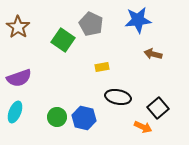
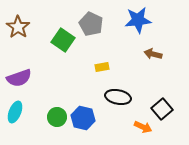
black square: moved 4 px right, 1 px down
blue hexagon: moved 1 px left
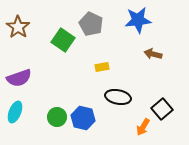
orange arrow: rotated 96 degrees clockwise
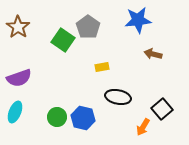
gray pentagon: moved 3 px left, 3 px down; rotated 10 degrees clockwise
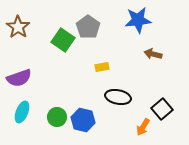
cyan ellipse: moved 7 px right
blue hexagon: moved 2 px down
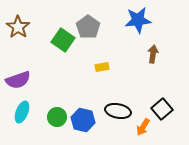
brown arrow: rotated 84 degrees clockwise
purple semicircle: moved 1 px left, 2 px down
black ellipse: moved 14 px down
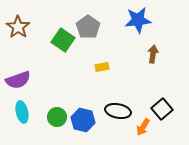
cyan ellipse: rotated 35 degrees counterclockwise
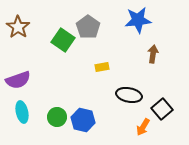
black ellipse: moved 11 px right, 16 px up
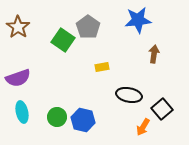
brown arrow: moved 1 px right
purple semicircle: moved 2 px up
